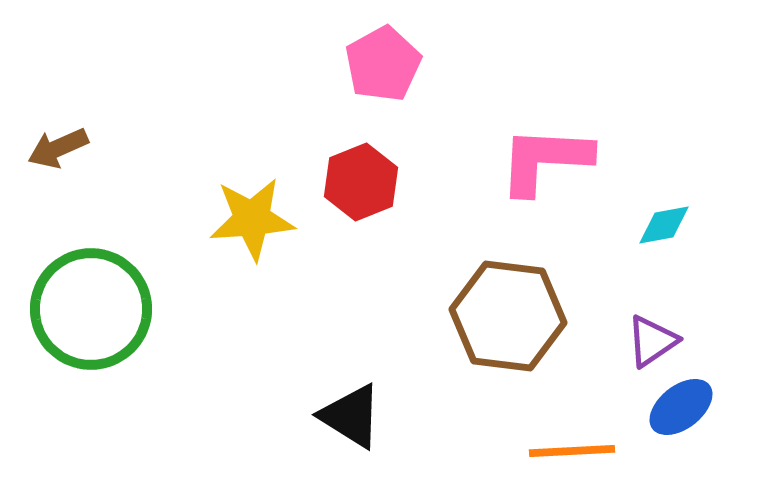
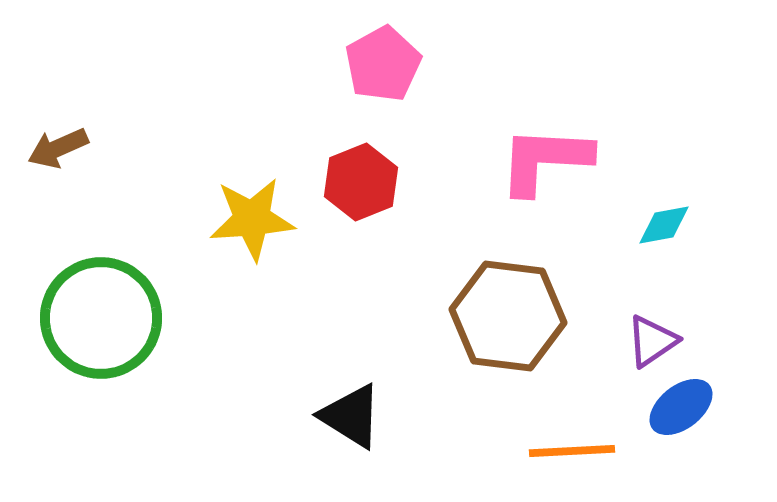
green circle: moved 10 px right, 9 px down
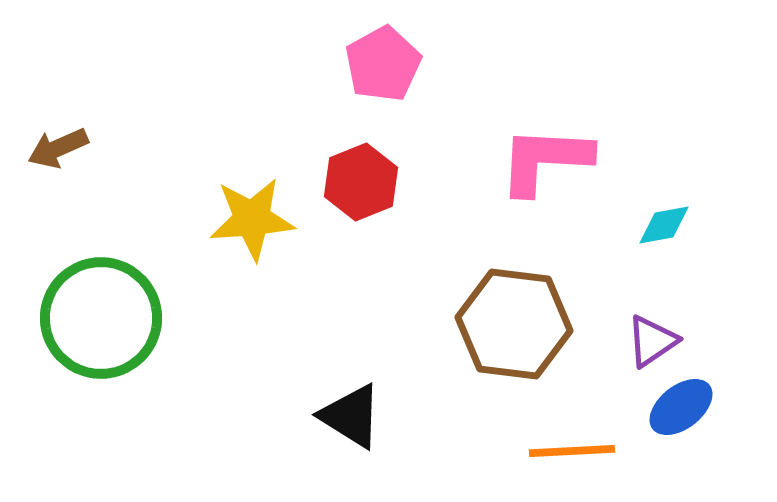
brown hexagon: moved 6 px right, 8 px down
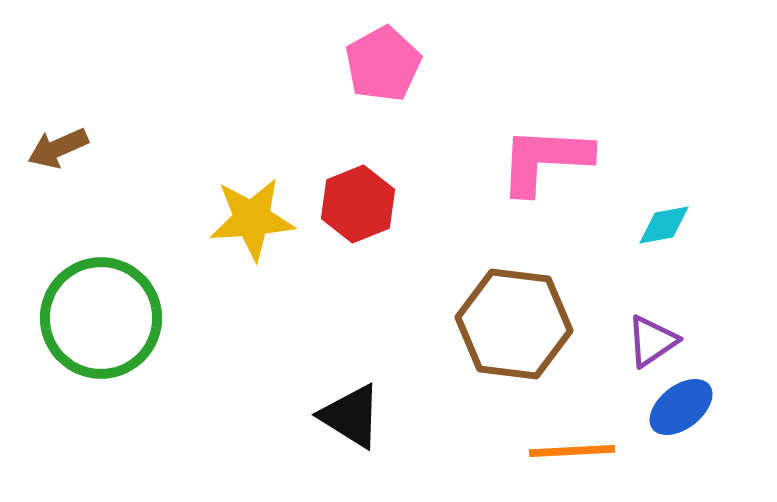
red hexagon: moved 3 px left, 22 px down
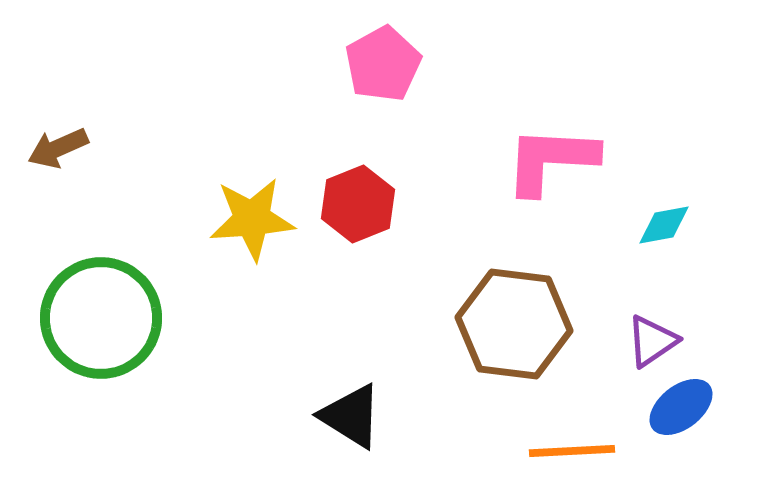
pink L-shape: moved 6 px right
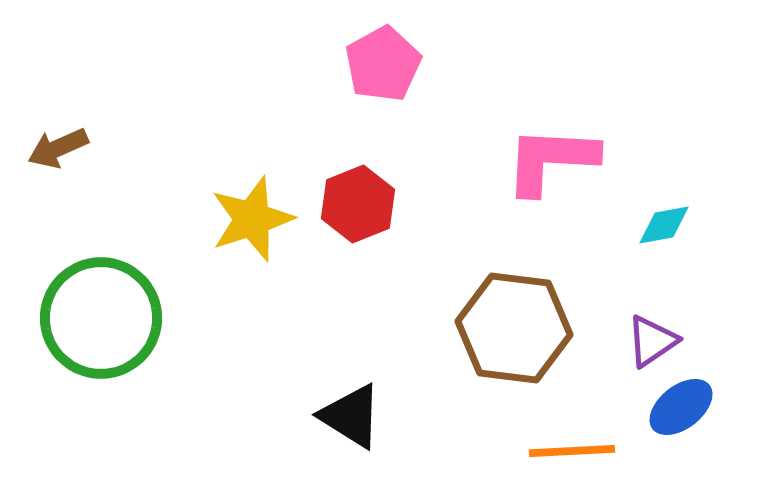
yellow star: rotated 14 degrees counterclockwise
brown hexagon: moved 4 px down
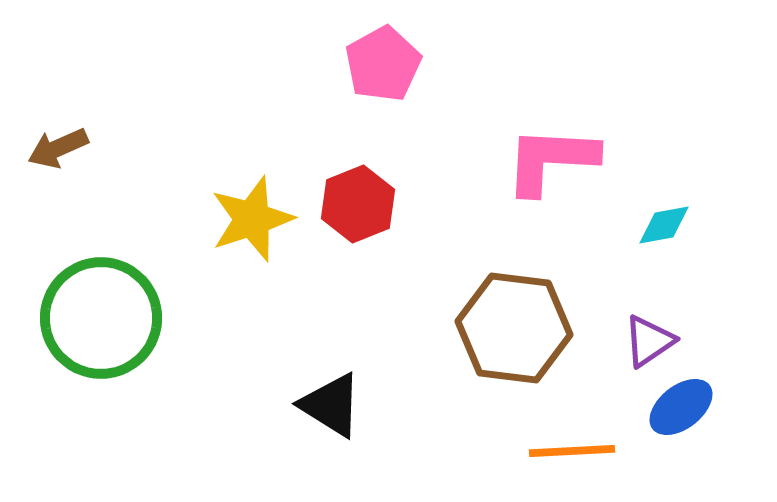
purple triangle: moved 3 px left
black triangle: moved 20 px left, 11 px up
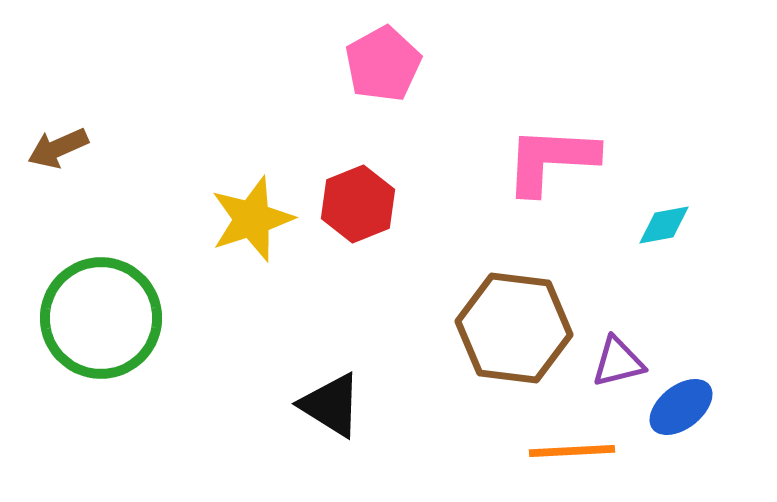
purple triangle: moved 31 px left, 21 px down; rotated 20 degrees clockwise
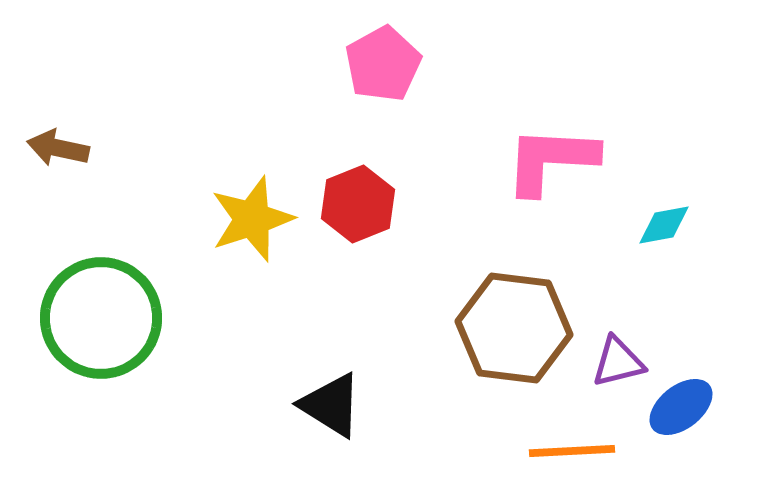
brown arrow: rotated 36 degrees clockwise
